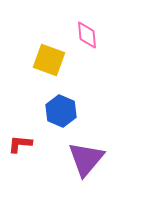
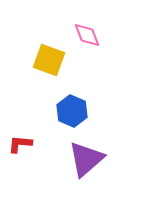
pink diamond: rotated 16 degrees counterclockwise
blue hexagon: moved 11 px right
purple triangle: rotated 9 degrees clockwise
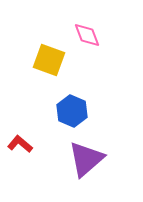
red L-shape: rotated 35 degrees clockwise
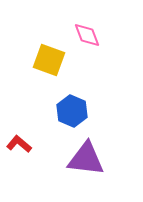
red L-shape: moved 1 px left
purple triangle: rotated 48 degrees clockwise
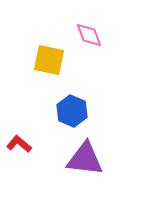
pink diamond: moved 2 px right
yellow square: rotated 8 degrees counterclockwise
purple triangle: moved 1 px left
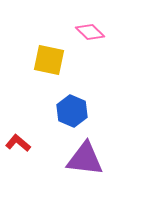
pink diamond: moved 1 px right, 3 px up; rotated 24 degrees counterclockwise
red L-shape: moved 1 px left, 1 px up
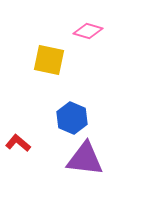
pink diamond: moved 2 px left, 1 px up; rotated 28 degrees counterclockwise
blue hexagon: moved 7 px down
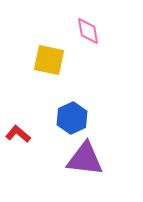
pink diamond: rotated 64 degrees clockwise
blue hexagon: rotated 12 degrees clockwise
red L-shape: moved 9 px up
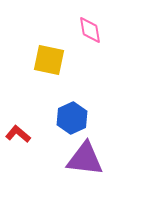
pink diamond: moved 2 px right, 1 px up
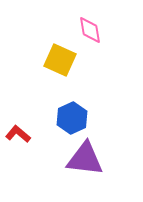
yellow square: moved 11 px right; rotated 12 degrees clockwise
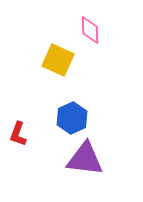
pink diamond: rotated 8 degrees clockwise
yellow square: moved 2 px left
red L-shape: rotated 110 degrees counterclockwise
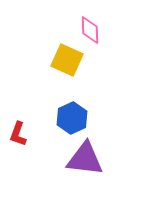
yellow square: moved 9 px right
